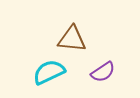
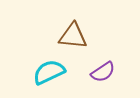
brown triangle: moved 1 px right, 3 px up
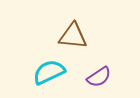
purple semicircle: moved 4 px left, 5 px down
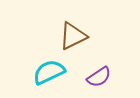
brown triangle: rotated 32 degrees counterclockwise
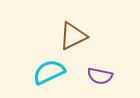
purple semicircle: moved 1 px right, 1 px up; rotated 45 degrees clockwise
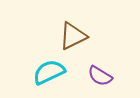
purple semicircle: rotated 20 degrees clockwise
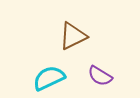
cyan semicircle: moved 6 px down
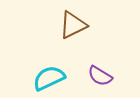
brown triangle: moved 11 px up
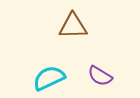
brown triangle: moved 1 px down; rotated 24 degrees clockwise
